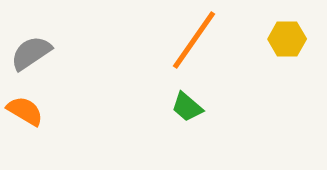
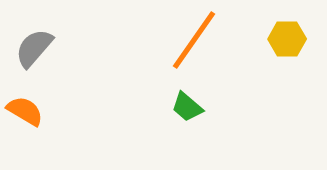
gray semicircle: moved 3 px right, 5 px up; rotated 15 degrees counterclockwise
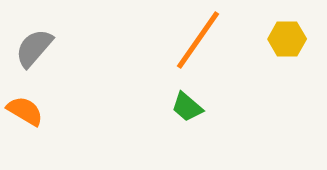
orange line: moved 4 px right
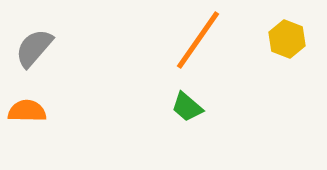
yellow hexagon: rotated 21 degrees clockwise
orange semicircle: moved 2 px right; rotated 30 degrees counterclockwise
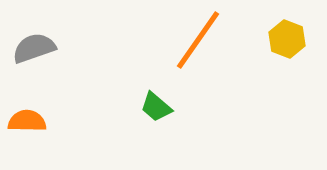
gray semicircle: rotated 30 degrees clockwise
green trapezoid: moved 31 px left
orange semicircle: moved 10 px down
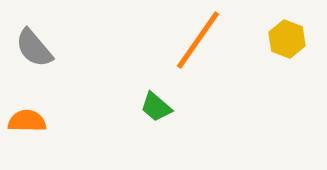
gray semicircle: rotated 111 degrees counterclockwise
